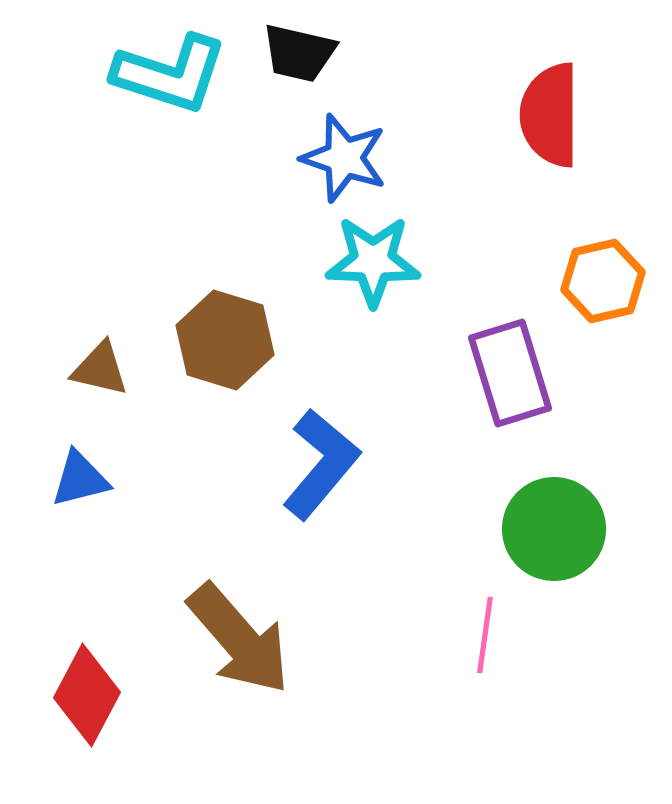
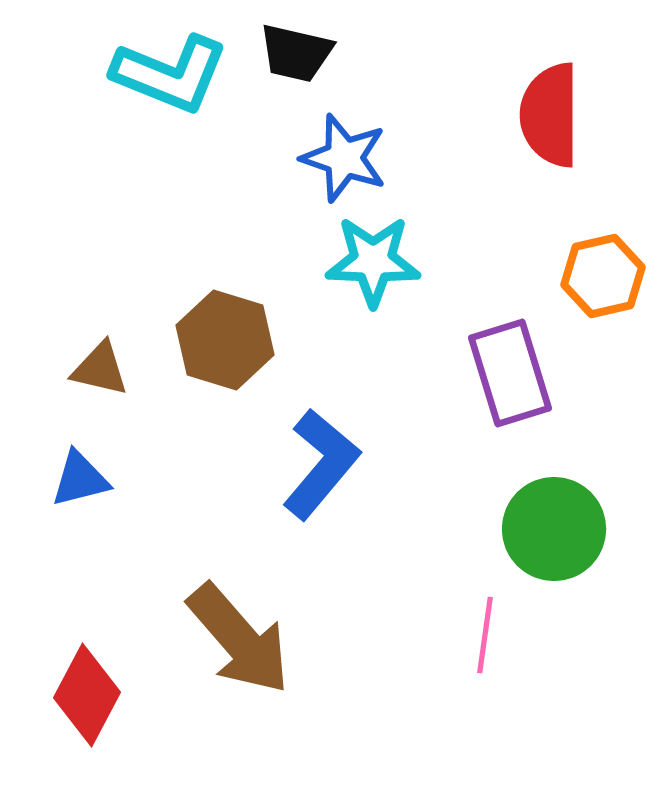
black trapezoid: moved 3 px left
cyan L-shape: rotated 4 degrees clockwise
orange hexagon: moved 5 px up
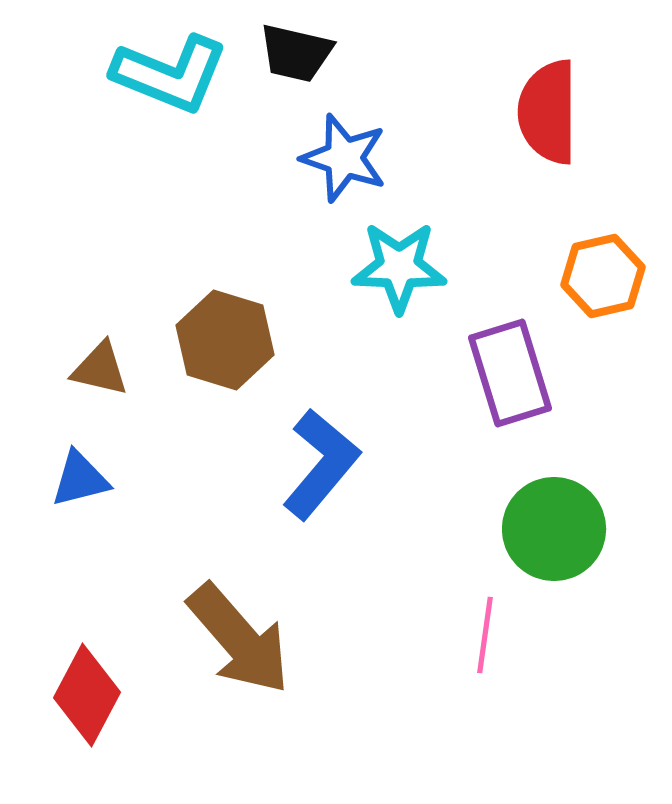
red semicircle: moved 2 px left, 3 px up
cyan star: moved 26 px right, 6 px down
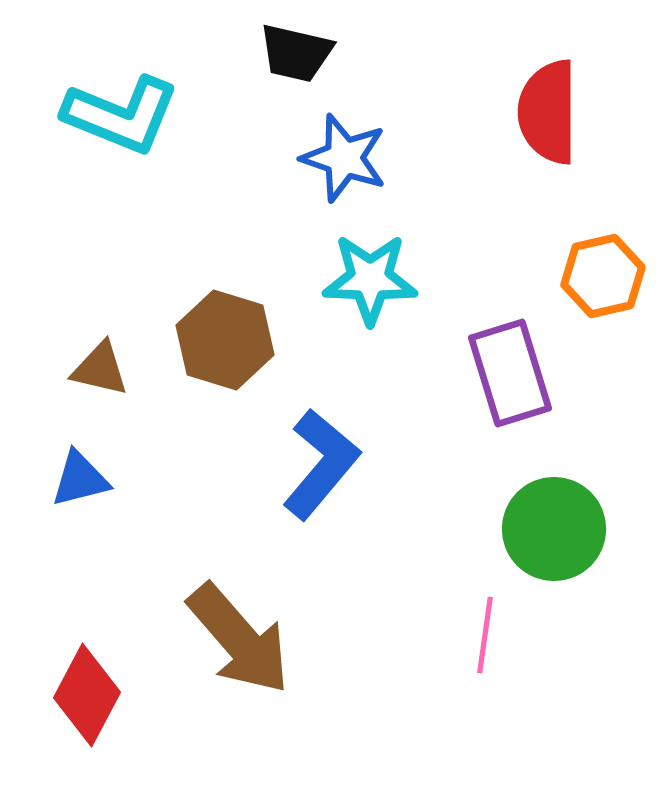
cyan L-shape: moved 49 px left, 41 px down
cyan star: moved 29 px left, 12 px down
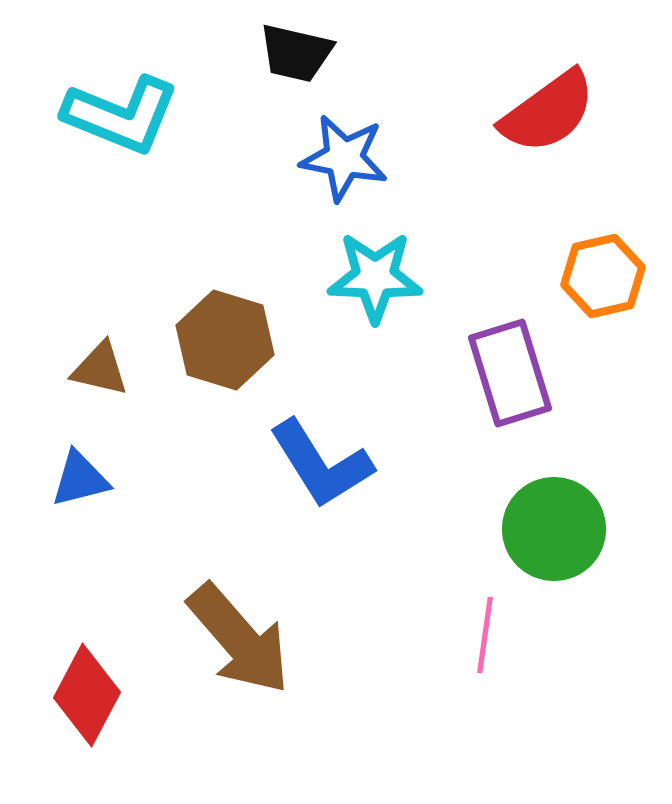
red semicircle: rotated 126 degrees counterclockwise
blue star: rotated 8 degrees counterclockwise
cyan star: moved 5 px right, 2 px up
blue L-shape: rotated 108 degrees clockwise
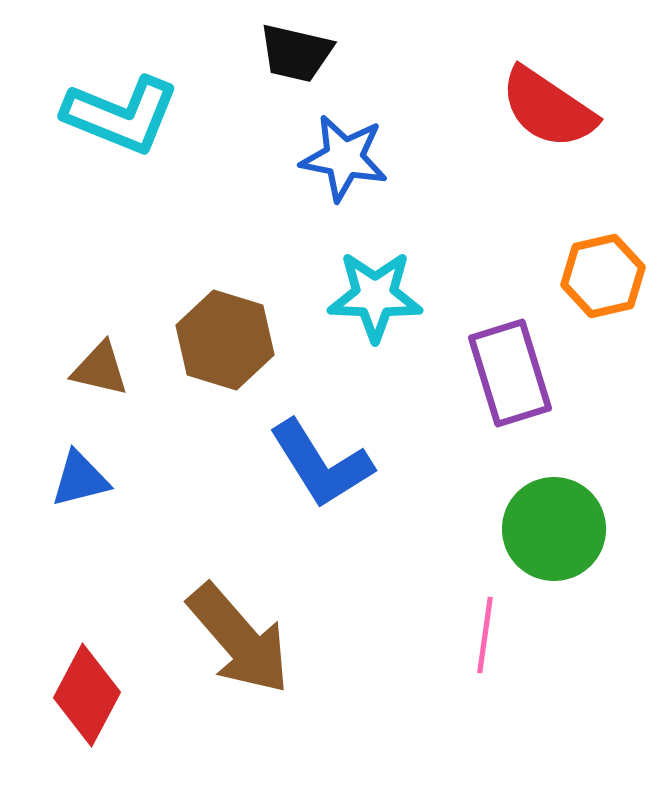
red semicircle: moved 4 px up; rotated 70 degrees clockwise
cyan star: moved 19 px down
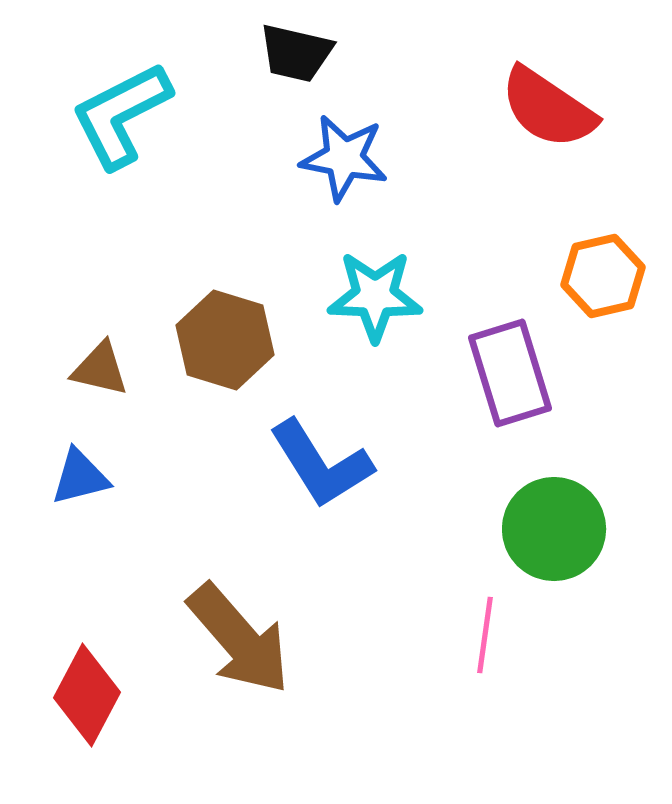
cyan L-shape: rotated 131 degrees clockwise
blue triangle: moved 2 px up
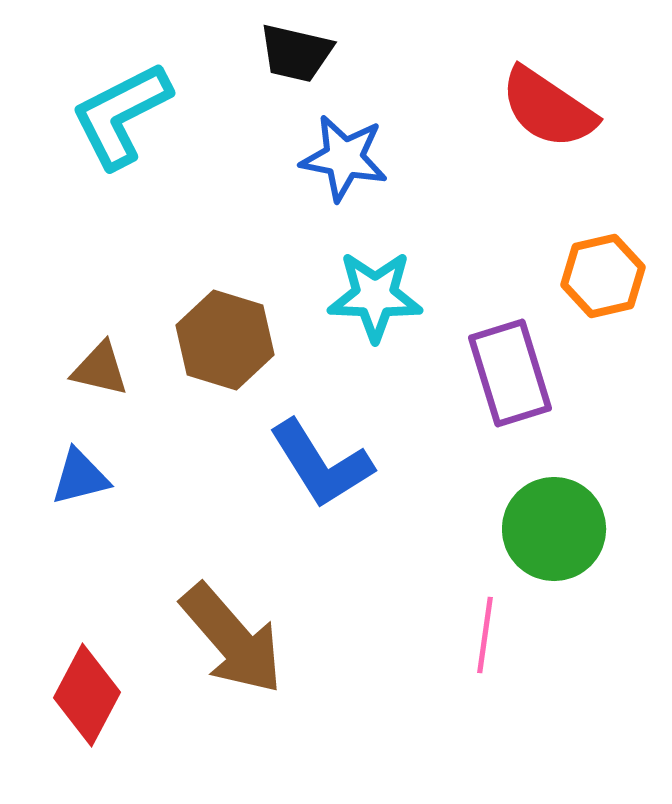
brown arrow: moved 7 px left
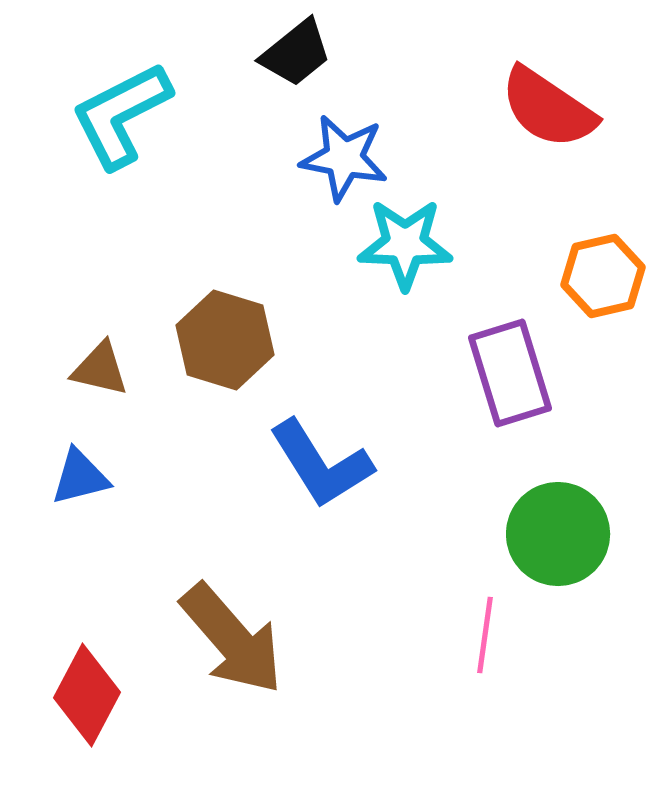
black trapezoid: rotated 52 degrees counterclockwise
cyan star: moved 30 px right, 52 px up
green circle: moved 4 px right, 5 px down
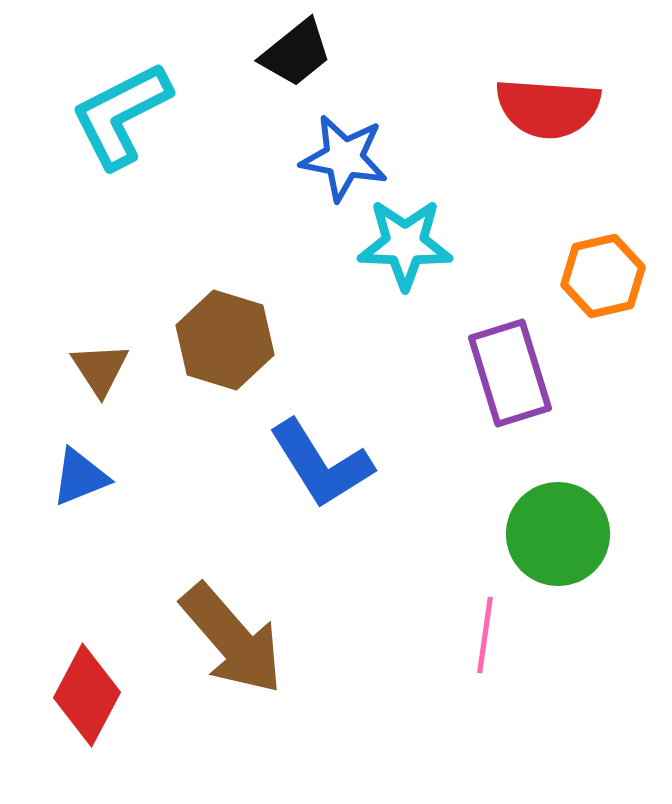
red semicircle: rotated 30 degrees counterclockwise
brown triangle: rotated 44 degrees clockwise
blue triangle: rotated 8 degrees counterclockwise
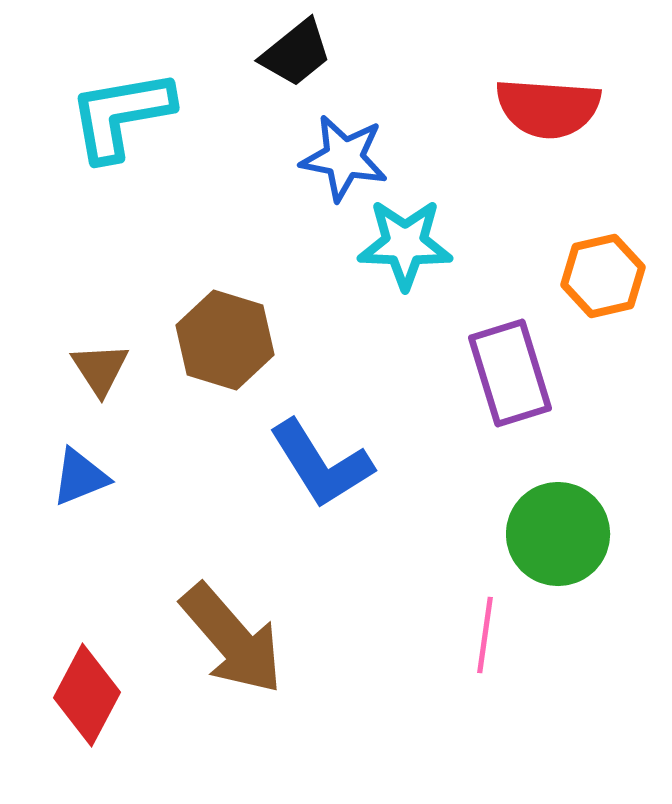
cyan L-shape: rotated 17 degrees clockwise
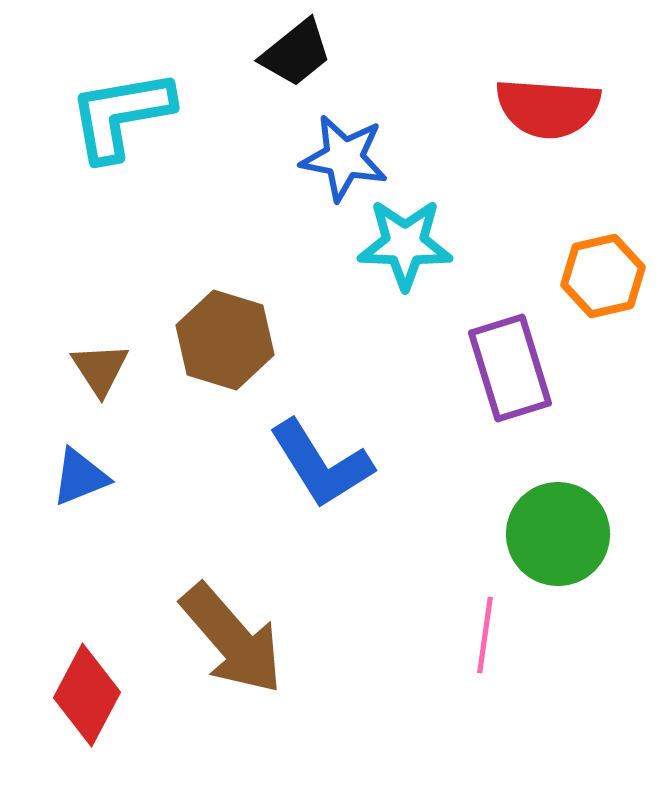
purple rectangle: moved 5 px up
